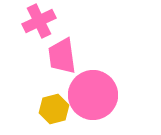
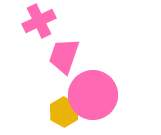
pink trapezoid: moved 2 px right; rotated 27 degrees clockwise
yellow hexagon: moved 10 px right, 3 px down; rotated 16 degrees counterclockwise
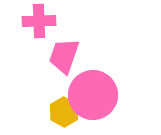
pink cross: rotated 24 degrees clockwise
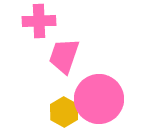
pink circle: moved 6 px right, 4 px down
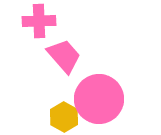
pink trapezoid: rotated 120 degrees clockwise
yellow hexagon: moved 5 px down
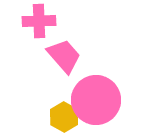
pink circle: moved 3 px left, 1 px down
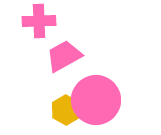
pink trapezoid: rotated 78 degrees counterclockwise
yellow hexagon: moved 2 px right, 7 px up
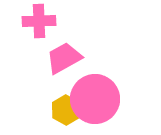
pink trapezoid: moved 2 px down
pink circle: moved 1 px left, 1 px up
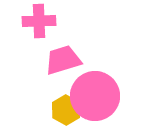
pink trapezoid: moved 1 px left, 2 px down; rotated 12 degrees clockwise
pink circle: moved 3 px up
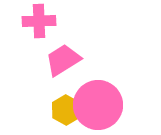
pink trapezoid: rotated 15 degrees counterclockwise
pink circle: moved 3 px right, 9 px down
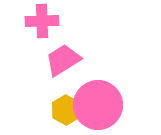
pink cross: moved 3 px right
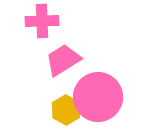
pink circle: moved 8 px up
